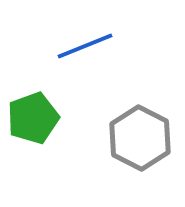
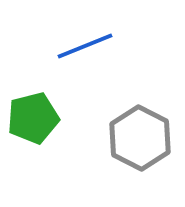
green pentagon: rotated 6 degrees clockwise
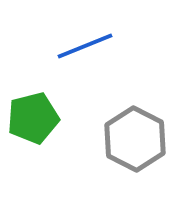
gray hexagon: moved 5 px left, 1 px down
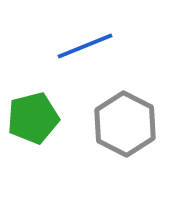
gray hexagon: moved 10 px left, 15 px up
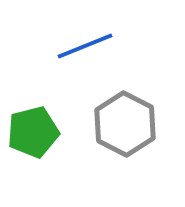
green pentagon: moved 14 px down
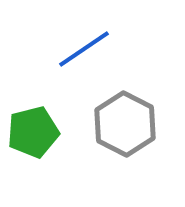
blue line: moved 1 px left, 3 px down; rotated 12 degrees counterclockwise
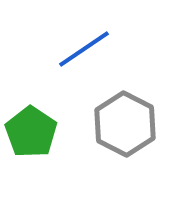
green pentagon: moved 2 px left; rotated 24 degrees counterclockwise
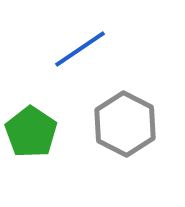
blue line: moved 4 px left
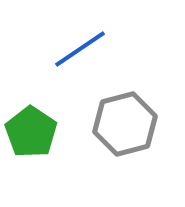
gray hexagon: rotated 18 degrees clockwise
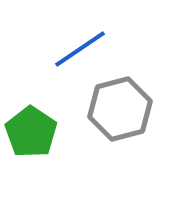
gray hexagon: moved 5 px left, 15 px up
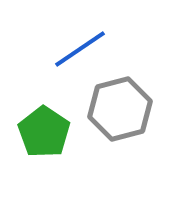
green pentagon: moved 13 px right
